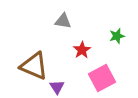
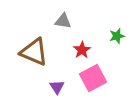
brown triangle: moved 14 px up
pink square: moved 9 px left
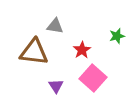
gray triangle: moved 8 px left, 5 px down
brown triangle: rotated 16 degrees counterclockwise
pink square: rotated 20 degrees counterclockwise
purple triangle: moved 1 px left, 1 px up
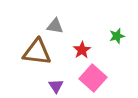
brown triangle: moved 3 px right
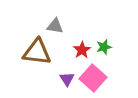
green star: moved 13 px left, 11 px down
purple triangle: moved 11 px right, 7 px up
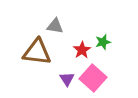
green star: moved 1 px left, 5 px up
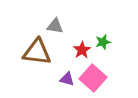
purple triangle: rotated 42 degrees counterclockwise
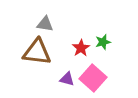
gray triangle: moved 10 px left, 2 px up
red star: moved 1 px left, 2 px up
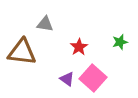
green star: moved 17 px right
red star: moved 2 px left, 1 px up
brown triangle: moved 15 px left
purple triangle: rotated 21 degrees clockwise
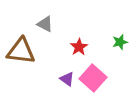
gray triangle: rotated 18 degrees clockwise
brown triangle: moved 1 px left, 1 px up
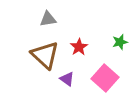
gray triangle: moved 3 px right, 5 px up; rotated 36 degrees counterclockwise
brown triangle: moved 24 px right, 4 px down; rotated 36 degrees clockwise
pink square: moved 12 px right
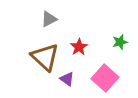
gray triangle: moved 1 px right; rotated 18 degrees counterclockwise
brown triangle: moved 2 px down
